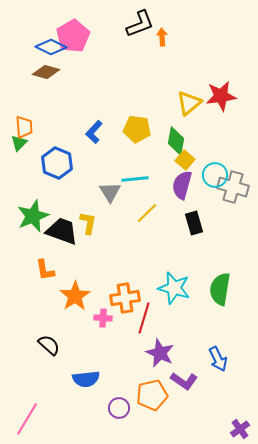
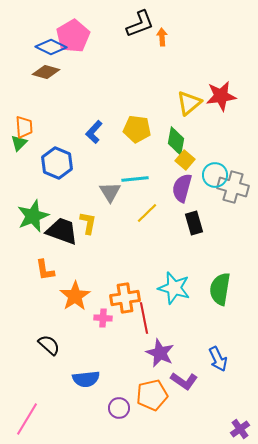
purple semicircle: moved 3 px down
red line: rotated 28 degrees counterclockwise
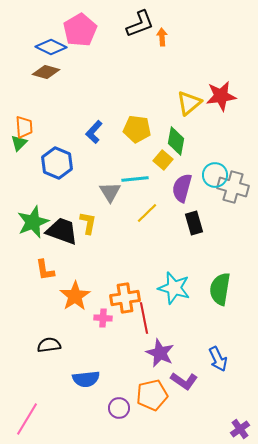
pink pentagon: moved 7 px right, 6 px up
yellow square: moved 22 px left
green star: moved 6 px down
black semicircle: rotated 50 degrees counterclockwise
